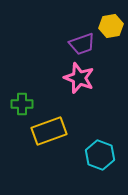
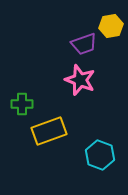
purple trapezoid: moved 2 px right
pink star: moved 1 px right, 2 px down
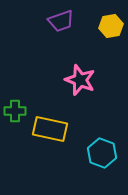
purple trapezoid: moved 23 px left, 23 px up
green cross: moved 7 px left, 7 px down
yellow rectangle: moved 1 px right, 2 px up; rotated 32 degrees clockwise
cyan hexagon: moved 2 px right, 2 px up
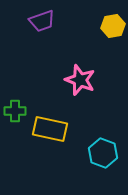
purple trapezoid: moved 19 px left
yellow hexagon: moved 2 px right
cyan hexagon: moved 1 px right
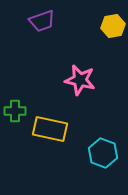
pink star: rotated 8 degrees counterclockwise
